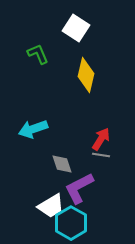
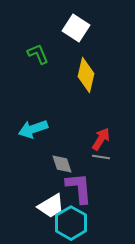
gray line: moved 2 px down
purple L-shape: rotated 112 degrees clockwise
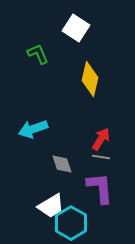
yellow diamond: moved 4 px right, 4 px down
purple L-shape: moved 21 px right
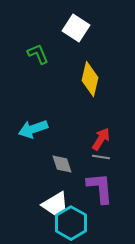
white trapezoid: moved 4 px right, 2 px up
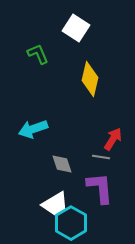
red arrow: moved 12 px right
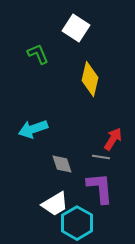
cyan hexagon: moved 6 px right
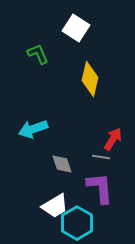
white trapezoid: moved 2 px down
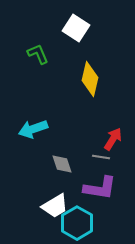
purple L-shape: rotated 104 degrees clockwise
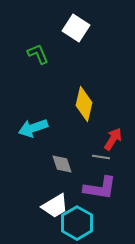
yellow diamond: moved 6 px left, 25 px down
cyan arrow: moved 1 px up
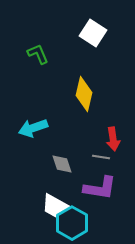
white square: moved 17 px right, 5 px down
yellow diamond: moved 10 px up
red arrow: rotated 140 degrees clockwise
white trapezoid: rotated 60 degrees clockwise
cyan hexagon: moved 5 px left
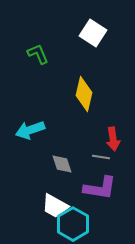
cyan arrow: moved 3 px left, 2 px down
cyan hexagon: moved 1 px right, 1 px down
